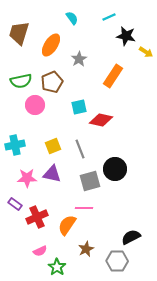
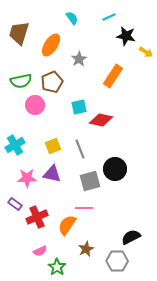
cyan cross: rotated 18 degrees counterclockwise
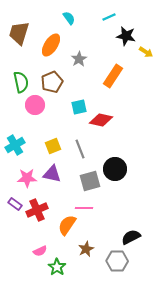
cyan semicircle: moved 3 px left
green semicircle: moved 1 px down; rotated 90 degrees counterclockwise
red cross: moved 7 px up
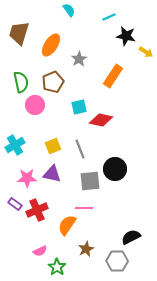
cyan semicircle: moved 8 px up
brown pentagon: moved 1 px right
gray square: rotated 10 degrees clockwise
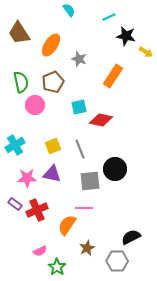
brown trapezoid: rotated 50 degrees counterclockwise
gray star: rotated 21 degrees counterclockwise
brown star: moved 1 px right, 1 px up
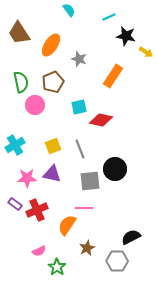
pink semicircle: moved 1 px left
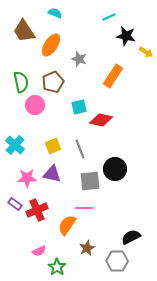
cyan semicircle: moved 14 px left, 3 px down; rotated 32 degrees counterclockwise
brown trapezoid: moved 5 px right, 2 px up
cyan cross: rotated 18 degrees counterclockwise
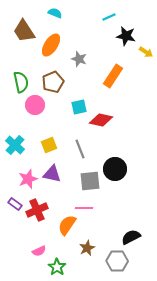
yellow square: moved 4 px left, 1 px up
pink star: moved 1 px right, 1 px down; rotated 18 degrees counterclockwise
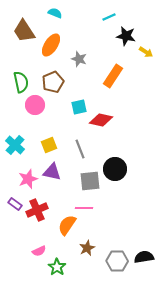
purple triangle: moved 2 px up
black semicircle: moved 13 px right, 20 px down; rotated 18 degrees clockwise
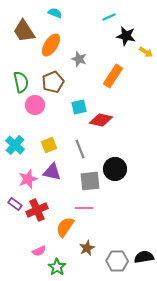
orange semicircle: moved 2 px left, 2 px down
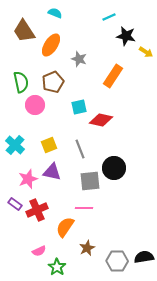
black circle: moved 1 px left, 1 px up
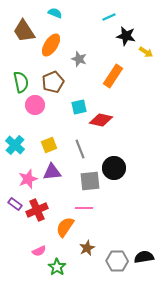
purple triangle: rotated 18 degrees counterclockwise
